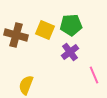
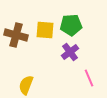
yellow square: rotated 18 degrees counterclockwise
pink line: moved 5 px left, 3 px down
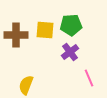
brown cross: rotated 15 degrees counterclockwise
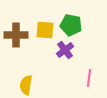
green pentagon: rotated 15 degrees clockwise
purple cross: moved 5 px left, 2 px up
pink line: rotated 30 degrees clockwise
yellow semicircle: rotated 12 degrees counterclockwise
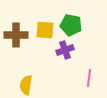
purple cross: rotated 18 degrees clockwise
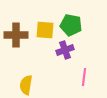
pink line: moved 5 px left, 1 px up
